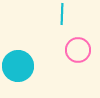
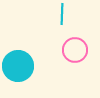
pink circle: moved 3 px left
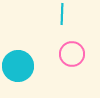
pink circle: moved 3 px left, 4 px down
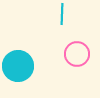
pink circle: moved 5 px right
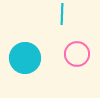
cyan circle: moved 7 px right, 8 px up
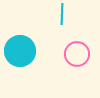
cyan circle: moved 5 px left, 7 px up
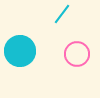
cyan line: rotated 35 degrees clockwise
